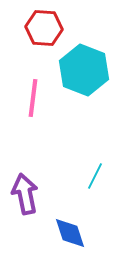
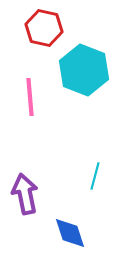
red hexagon: rotated 9 degrees clockwise
pink line: moved 3 px left, 1 px up; rotated 12 degrees counterclockwise
cyan line: rotated 12 degrees counterclockwise
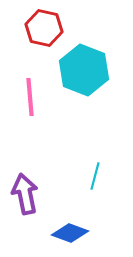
blue diamond: rotated 51 degrees counterclockwise
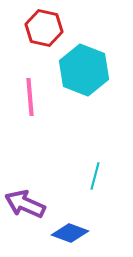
purple arrow: moved 10 px down; rotated 54 degrees counterclockwise
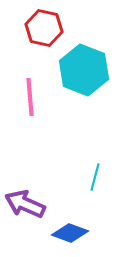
cyan line: moved 1 px down
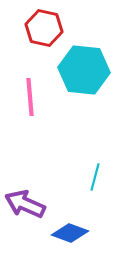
cyan hexagon: rotated 15 degrees counterclockwise
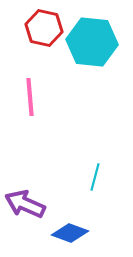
cyan hexagon: moved 8 px right, 28 px up
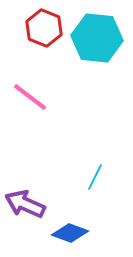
red hexagon: rotated 9 degrees clockwise
cyan hexagon: moved 5 px right, 4 px up
pink line: rotated 48 degrees counterclockwise
cyan line: rotated 12 degrees clockwise
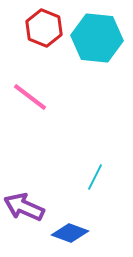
purple arrow: moved 1 px left, 3 px down
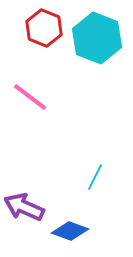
cyan hexagon: rotated 15 degrees clockwise
blue diamond: moved 2 px up
